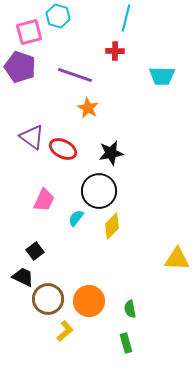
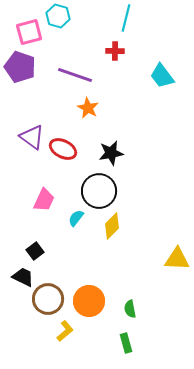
cyan trapezoid: rotated 52 degrees clockwise
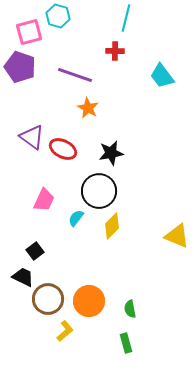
yellow triangle: moved 23 px up; rotated 20 degrees clockwise
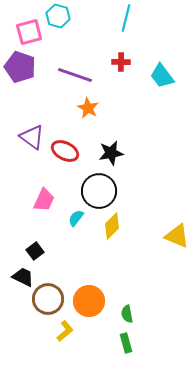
red cross: moved 6 px right, 11 px down
red ellipse: moved 2 px right, 2 px down
green semicircle: moved 3 px left, 5 px down
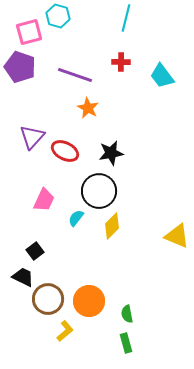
purple triangle: rotated 36 degrees clockwise
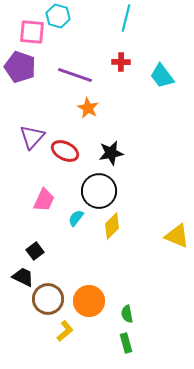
pink square: moved 3 px right; rotated 20 degrees clockwise
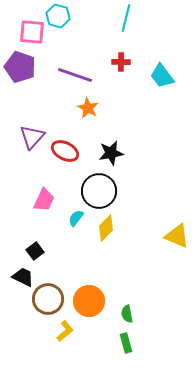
yellow diamond: moved 6 px left, 2 px down
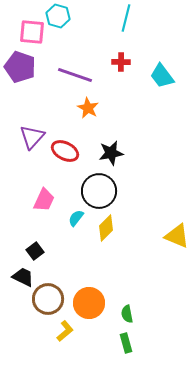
orange circle: moved 2 px down
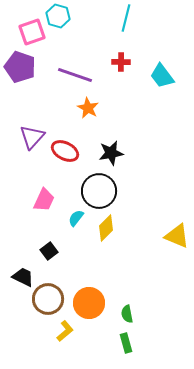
pink square: rotated 24 degrees counterclockwise
black square: moved 14 px right
